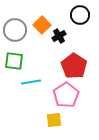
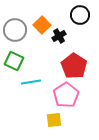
green square: rotated 18 degrees clockwise
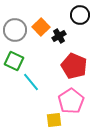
orange square: moved 1 px left, 2 px down
red pentagon: rotated 10 degrees counterclockwise
cyan line: rotated 60 degrees clockwise
pink pentagon: moved 5 px right, 6 px down
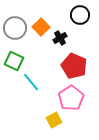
gray circle: moved 2 px up
black cross: moved 1 px right, 2 px down
pink pentagon: moved 3 px up
yellow square: rotated 21 degrees counterclockwise
